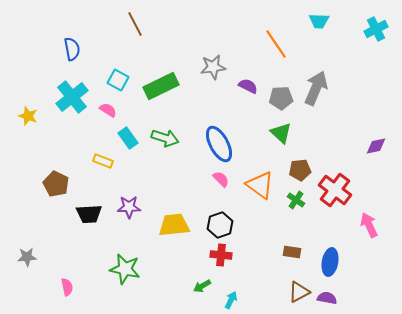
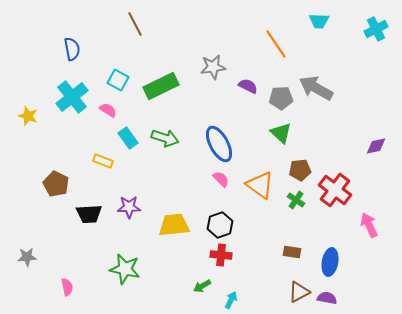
gray arrow at (316, 88): rotated 84 degrees counterclockwise
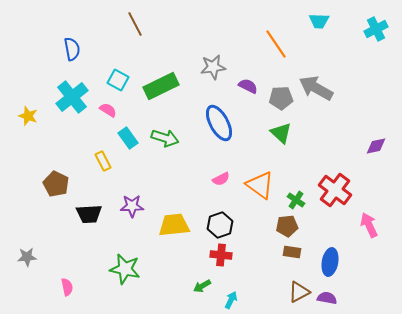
blue ellipse at (219, 144): moved 21 px up
yellow rectangle at (103, 161): rotated 42 degrees clockwise
brown pentagon at (300, 170): moved 13 px left, 56 px down
pink semicircle at (221, 179): rotated 108 degrees clockwise
purple star at (129, 207): moved 3 px right, 1 px up
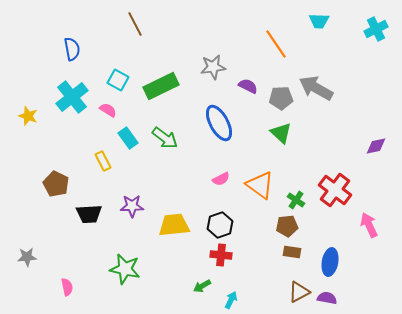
green arrow at (165, 138): rotated 20 degrees clockwise
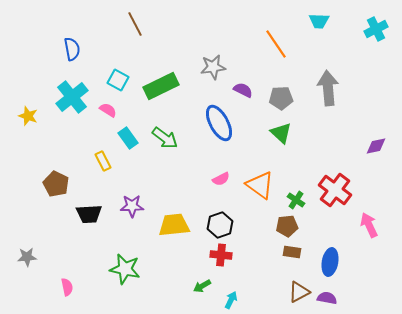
purple semicircle at (248, 86): moved 5 px left, 4 px down
gray arrow at (316, 88): moved 12 px right; rotated 56 degrees clockwise
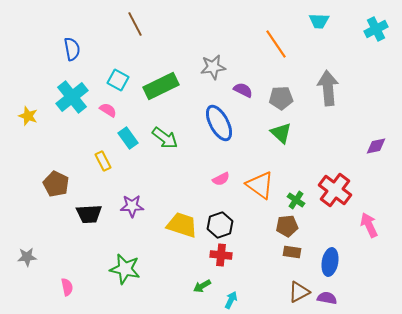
yellow trapezoid at (174, 225): moved 8 px right; rotated 24 degrees clockwise
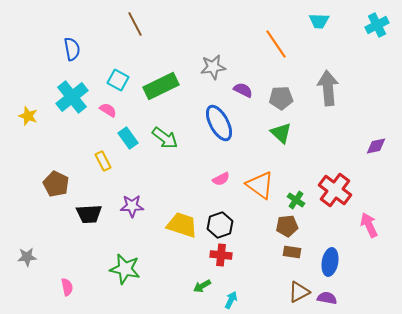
cyan cross at (376, 29): moved 1 px right, 4 px up
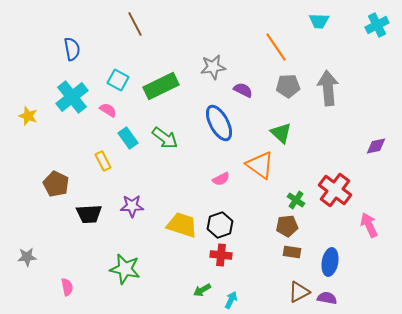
orange line at (276, 44): moved 3 px down
gray pentagon at (281, 98): moved 7 px right, 12 px up
orange triangle at (260, 185): moved 20 px up
green arrow at (202, 286): moved 4 px down
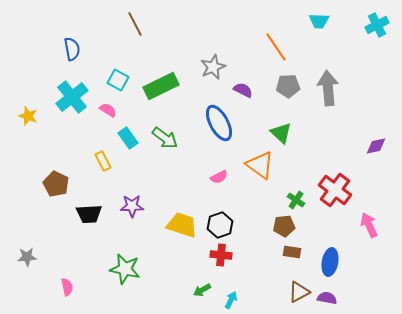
gray star at (213, 67): rotated 15 degrees counterclockwise
pink semicircle at (221, 179): moved 2 px left, 2 px up
brown pentagon at (287, 226): moved 3 px left
